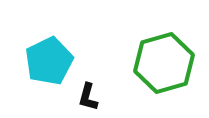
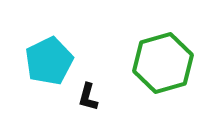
green hexagon: moved 1 px left
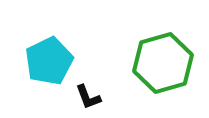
black L-shape: rotated 36 degrees counterclockwise
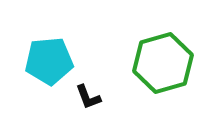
cyan pentagon: rotated 21 degrees clockwise
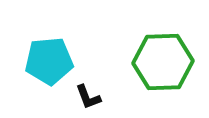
green hexagon: moved 1 px up; rotated 14 degrees clockwise
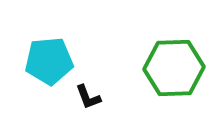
green hexagon: moved 11 px right, 6 px down
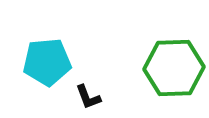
cyan pentagon: moved 2 px left, 1 px down
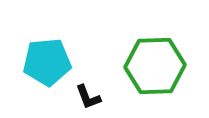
green hexagon: moved 19 px left, 2 px up
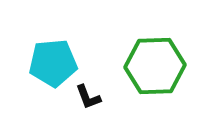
cyan pentagon: moved 6 px right, 1 px down
